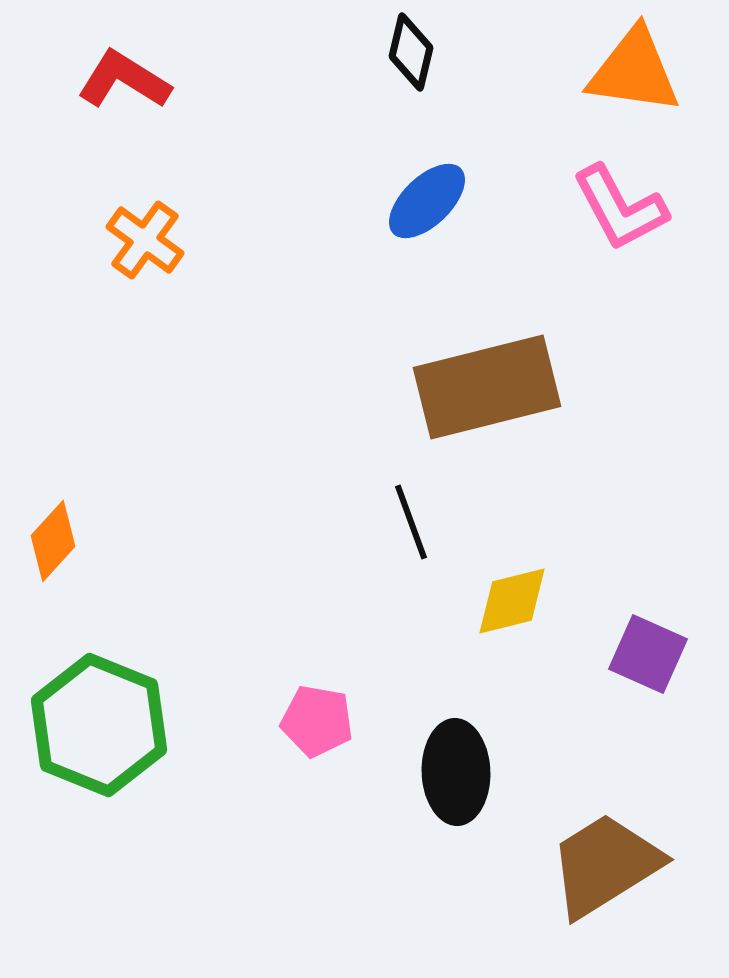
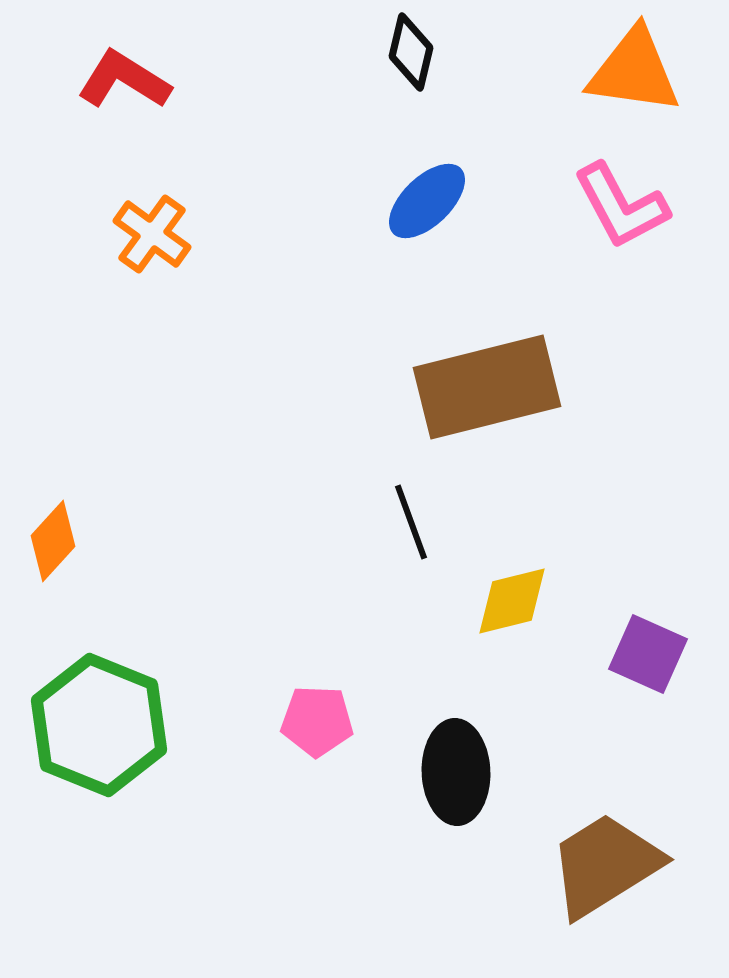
pink L-shape: moved 1 px right, 2 px up
orange cross: moved 7 px right, 6 px up
pink pentagon: rotated 8 degrees counterclockwise
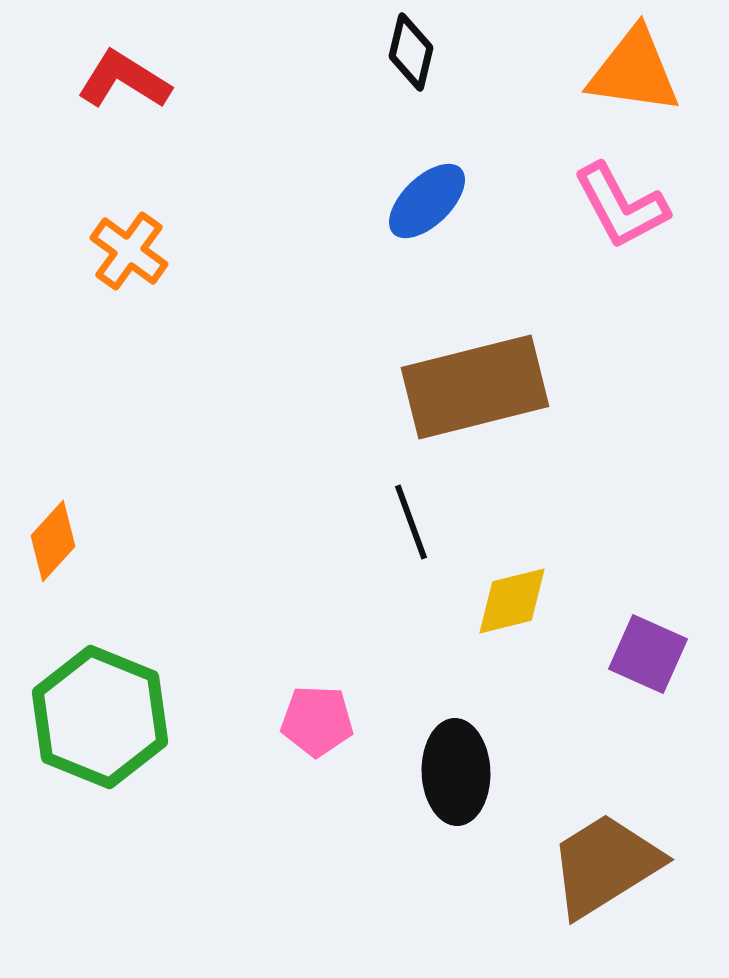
orange cross: moved 23 px left, 17 px down
brown rectangle: moved 12 px left
green hexagon: moved 1 px right, 8 px up
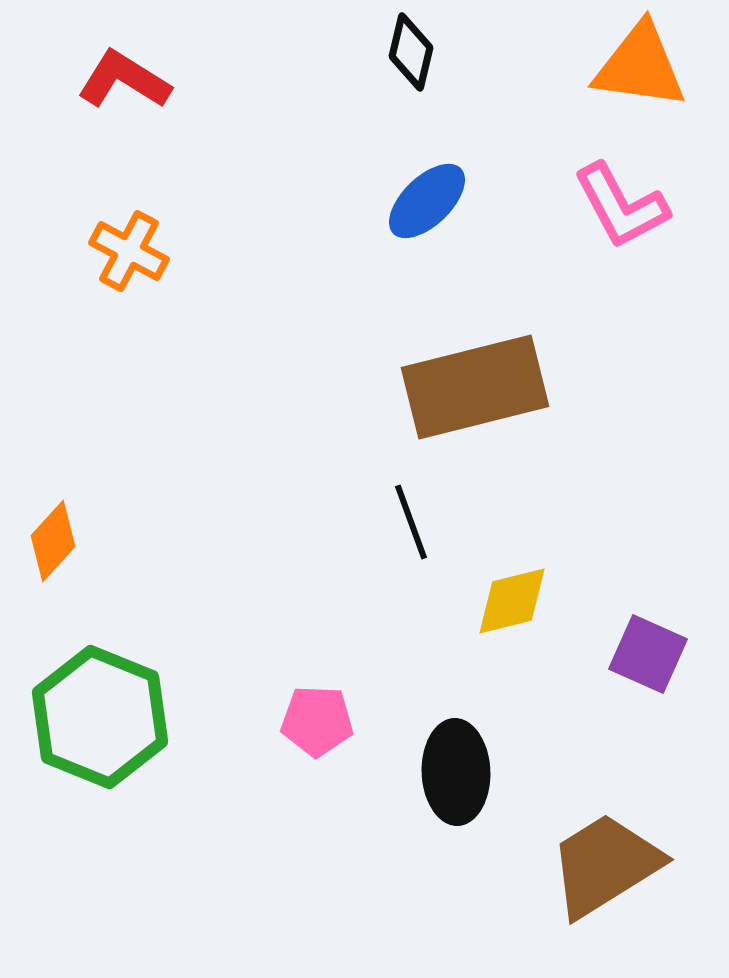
orange triangle: moved 6 px right, 5 px up
orange cross: rotated 8 degrees counterclockwise
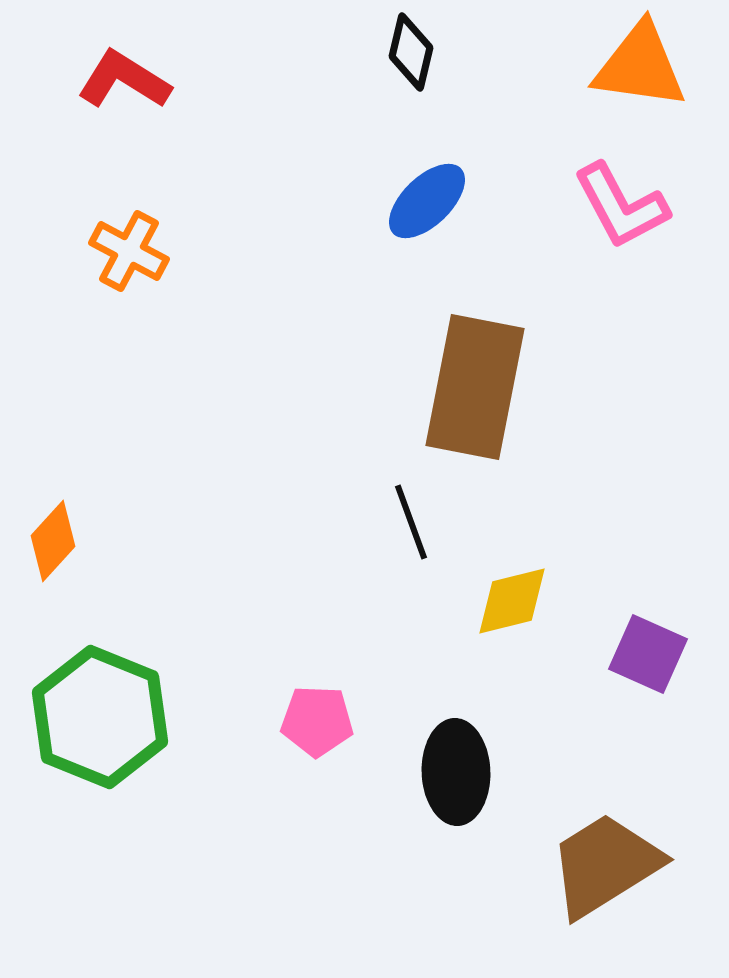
brown rectangle: rotated 65 degrees counterclockwise
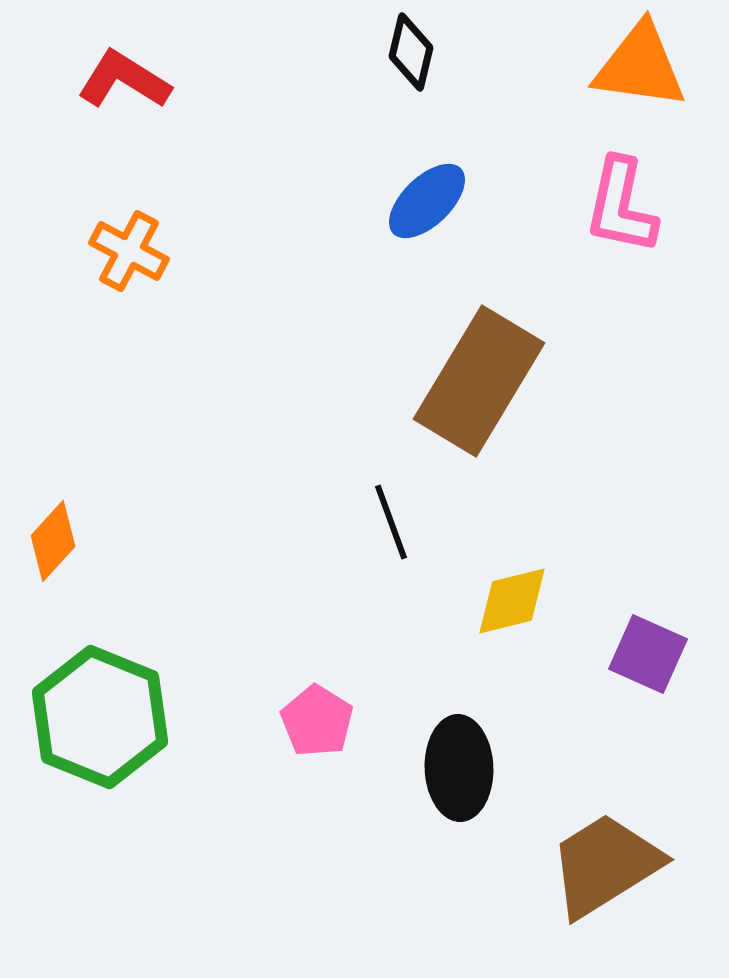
pink L-shape: rotated 40 degrees clockwise
brown rectangle: moved 4 px right, 6 px up; rotated 20 degrees clockwise
black line: moved 20 px left
pink pentagon: rotated 30 degrees clockwise
black ellipse: moved 3 px right, 4 px up
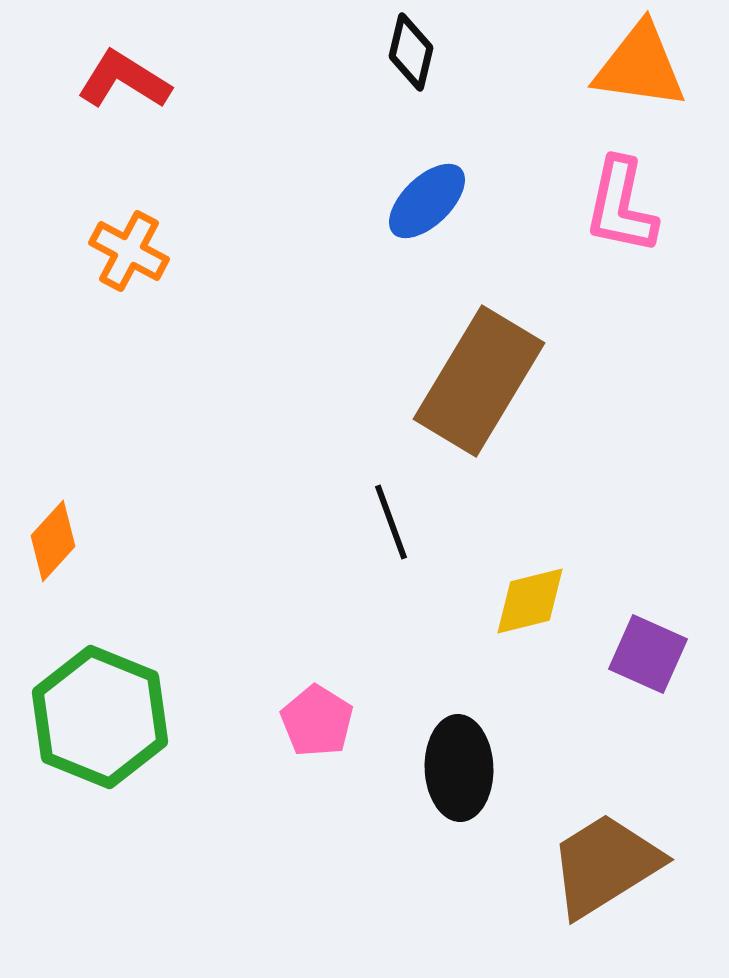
yellow diamond: moved 18 px right
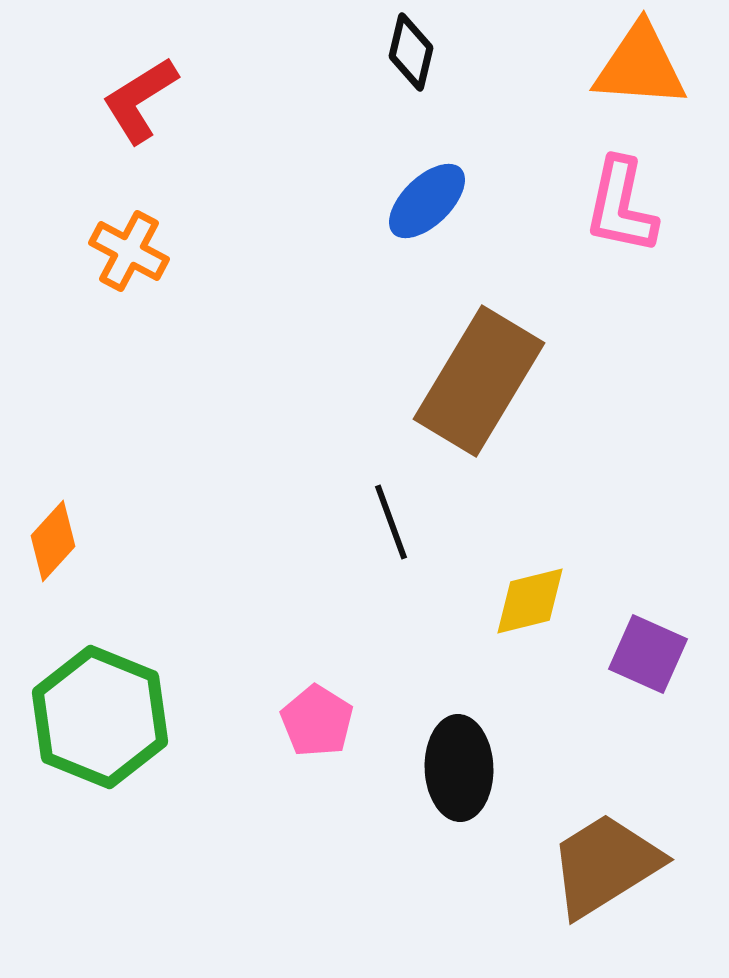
orange triangle: rotated 4 degrees counterclockwise
red L-shape: moved 16 px right, 20 px down; rotated 64 degrees counterclockwise
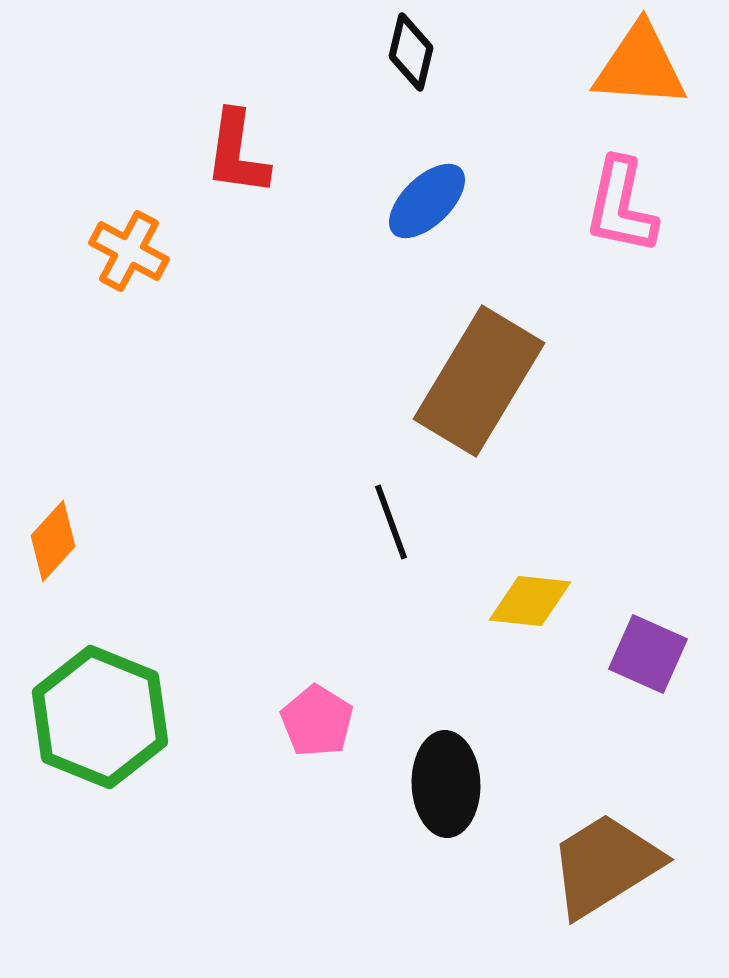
red L-shape: moved 97 px right, 53 px down; rotated 50 degrees counterclockwise
yellow diamond: rotated 20 degrees clockwise
black ellipse: moved 13 px left, 16 px down
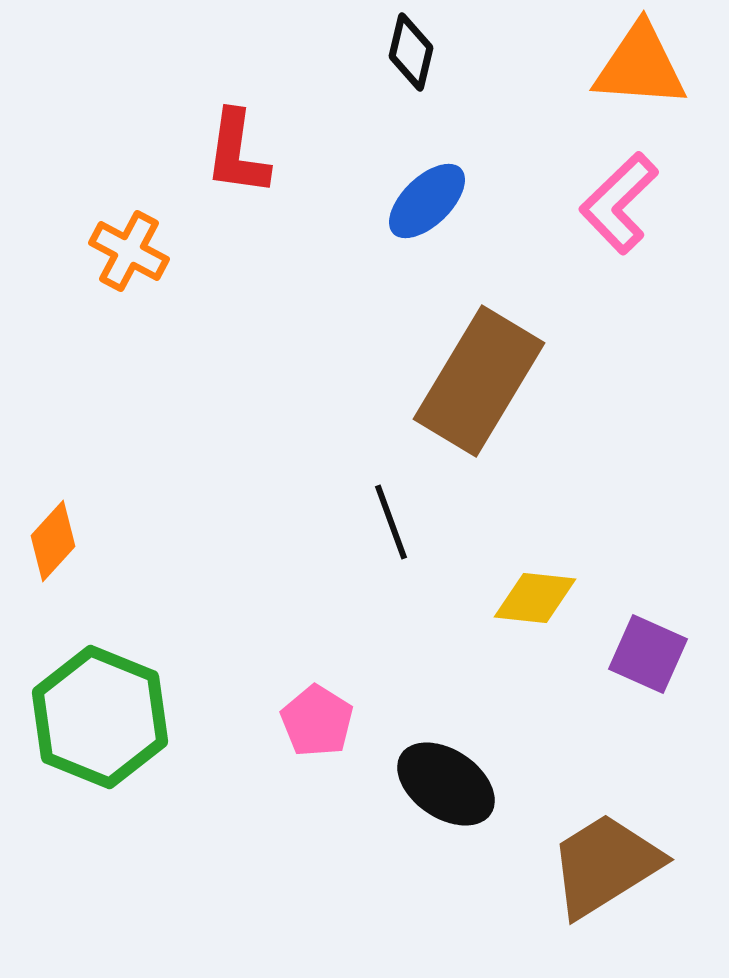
pink L-shape: moved 2 px left, 3 px up; rotated 34 degrees clockwise
yellow diamond: moved 5 px right, 3 px up
black ellipse: rotated 54 degrees counterclockwise
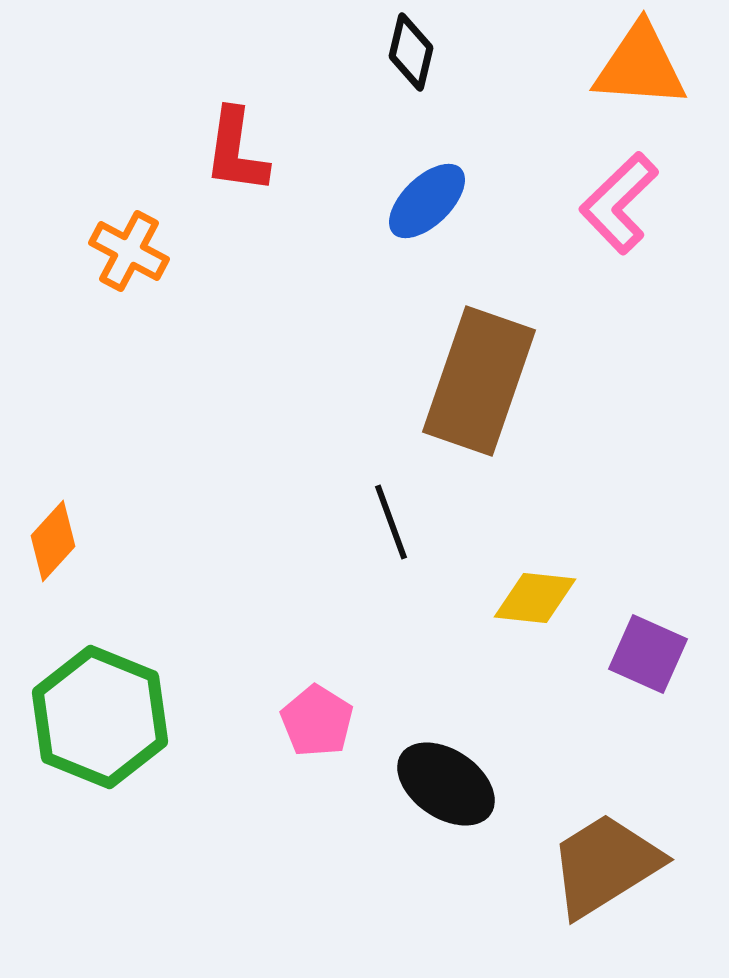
red L-shape: moved 1 px left, 2 px up
brown rectangle: rotated 12 degrees counterclockwise
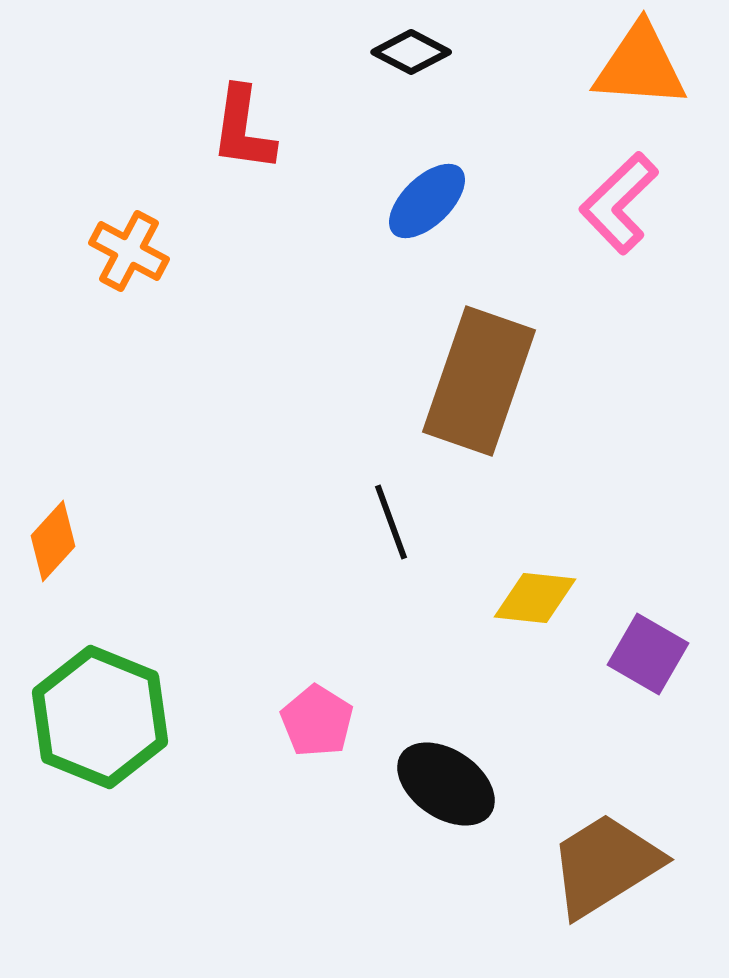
black diamond: rotated 76 degrees counterclockwise
red L-shape: moved 7 px right, 22 px up
purple square: rotated 6 degrees clockwise
